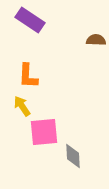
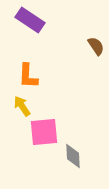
brown semicircle: moved 6 px down; rotated 54 degrees clockwise
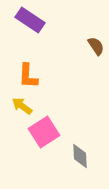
yellow arrow: rotated 20 degrees counterclockwise
pink square: rotated 28 degrees counterclockwise
gray diamond: moved 7 px right
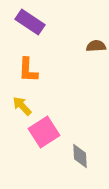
purple rectangle: moved 2 px down
brown semicircle: rotated 60 degrees counterclockwise
orange L-shape: moved 6 px up
yellow arrow: rotated 10 degrees clockwise
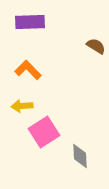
purple rectangle: rotated 36 degrees counterclockwise
brown semicircle: rotated 36 degrees clockwise
orange L-shape: rotated 132 degrees clockwise
yellow arrow: rotated 50 degrees counterclockwise
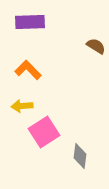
gray diamond: rotated 10 degrees clockwise
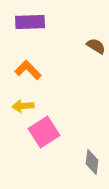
yellow arrow: moved 1 px right
gray diamond: moved 12 px right, 6 px down
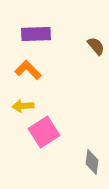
purple rectangle: moved 6 px right, 12 px down
brown semicircle: rotated 18 degrees clockwise
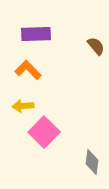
pink square: rotated 12 degrees counterclockwise
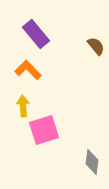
purple rectangle: rotated 52 degrees clockwise
yellow arrow: rotated 90 degrees clockwise
pink square: moved 2 px up; rotated 28 degrees clockwise
